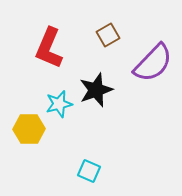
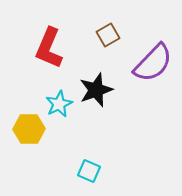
cyan star: rotated 12 degrees counterclockwise
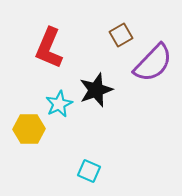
brown square: moved 13 px right
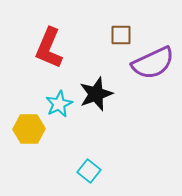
brown square: rotated 30 degrees clockwise
purple semicircle: rotated 21 degrees clockwise
black star: moved 4 px down
cyan square: rotated 15 degrees clockwise
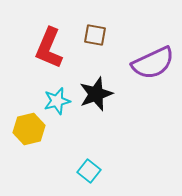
brown square: moved 26 px left; rotated 10 degrees clockwise
cyan star: moved 2 px left, 3 px up; rotated 12 degrees clockwise
yellow hexagon: rotated 12 degrees counterclockwise
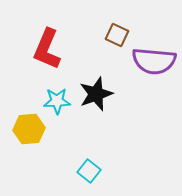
brown square: moved 22 px right; rotated 15 degrees clockwise
red L-shape: moved 2 px left, 1 px down
purple semicircle: moved 1 px right, 2 px up; rotated 30 degrees clockwise
cyan star: rotated 12 degrees clockwise
yellow hexagon: rotated 8 degrees clockwise
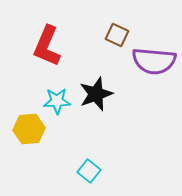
red L-shape: moved 3 px up
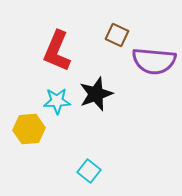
red L-shape: moved 10 px right, 5 px down
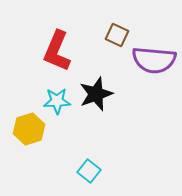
purple semicircle: moved 1 px up
yellow hexagon: rotated 12 degrees counterclockwise
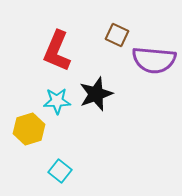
cyan square: moved 29 px left
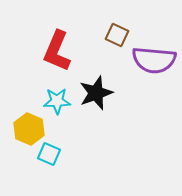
black star: moved 1 px up
yellow hexagon: rotated 20 degrees counterclockwise
cyan square: moved 11 px left, 17 px up; rotated 15 degrees counterclockwise
